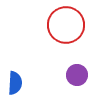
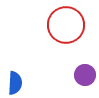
purple circle: moved 8 px right
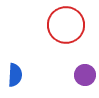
blue semicircle: moved 8 px up
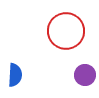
red circle: moved 6 px down
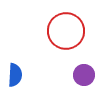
purple circle: moved 1 px left
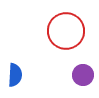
purple circle: moved 1 px left
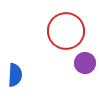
purple circle: moved 2 px right, 12 px up
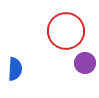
blue semicircle: moved 6 px up
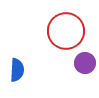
blue semicircle: moved 2 px right, 1 px down
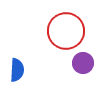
purple circle: moved 2 px left
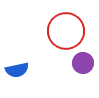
blue semicircle: rotated 75 degrees clockwise
